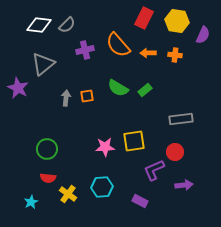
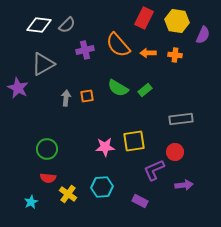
gray triangle: rotated 10 degrees clockwise
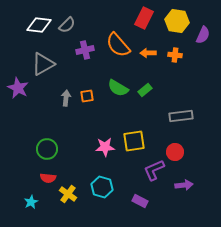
gray rectangle: moved 3 px up
cyan hexagon: rotated 20 degrees clockwise
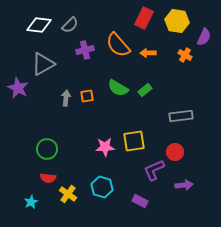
gray semicircle: moved 3 px right
purple semicircle: moved 1 px right, 2 px down
orange cross: moved 10 px right; rotated 24 degrees clockwise
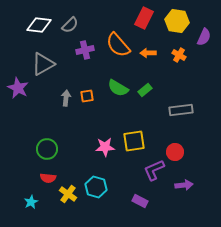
orange cross: moved 6 px left
gray rectangle: moved 6 px up
cyan hexagon: moved 6 px left
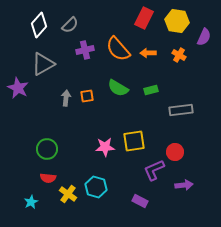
white diamond: rotated 55 degrees counterclockwise
orange semicircle: moved 4 px down
green rectangle: moved 6 px right; rotated 24 degrees clockwise
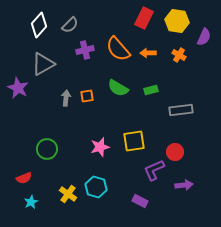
pink star: moved 5 px left; rotated 12 degrees counterclockwise
red semicircle: moved 24 px left; rotated 28 degrees counterclockwise
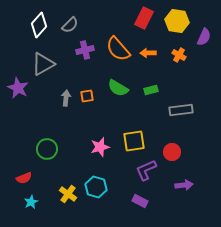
red circle: moved 3 px left
purple L-shape: moved 8 px left
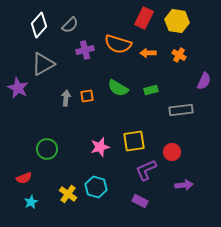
purple semicircle: moved 44 px down
orange semicircle: moved 5 px up; rotated 32 degrees counterclockwise
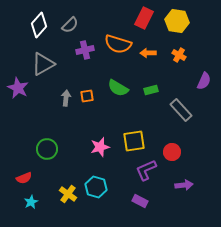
gray rectangle: rotated 55 degrees clockwise
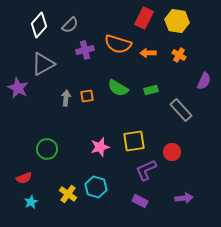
purple arrow: moved 13 px down
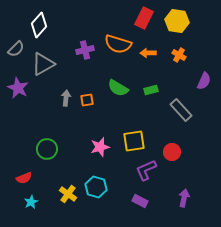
gray semicircle: moved 54 px left, 24 px down
orange square: moved 4 px down
purple arrow: rotated 72 degrees counterclockwise
